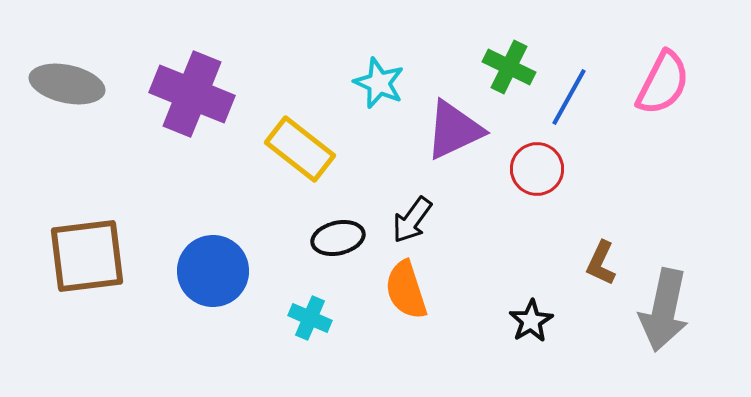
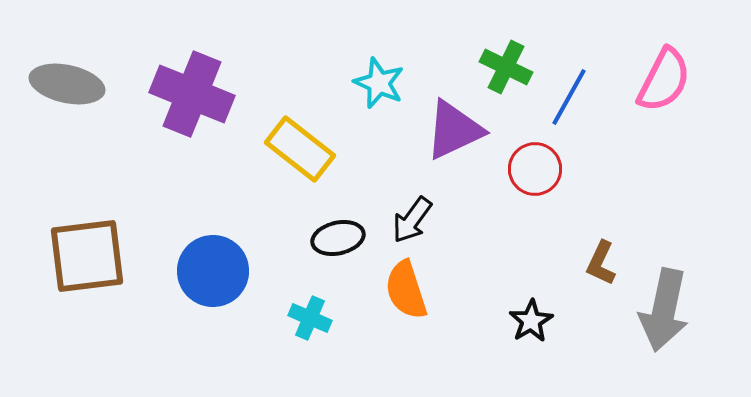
green cross: moved 3 px left
pink semicircle: moved 1 px right, 3 px up
red circle: moved 2 px left
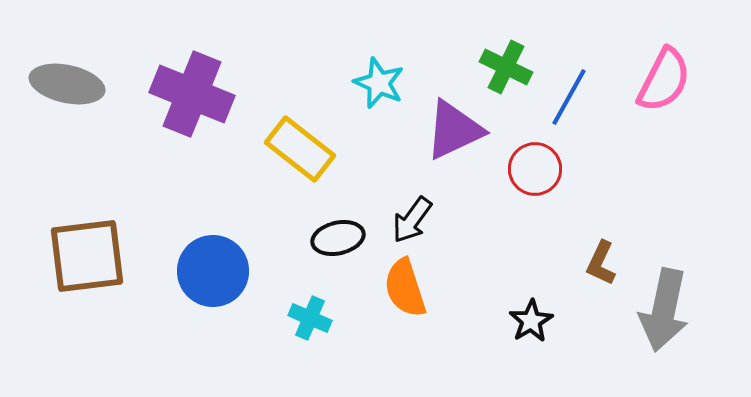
orange semicircle: moved 1 px left, 2 px up
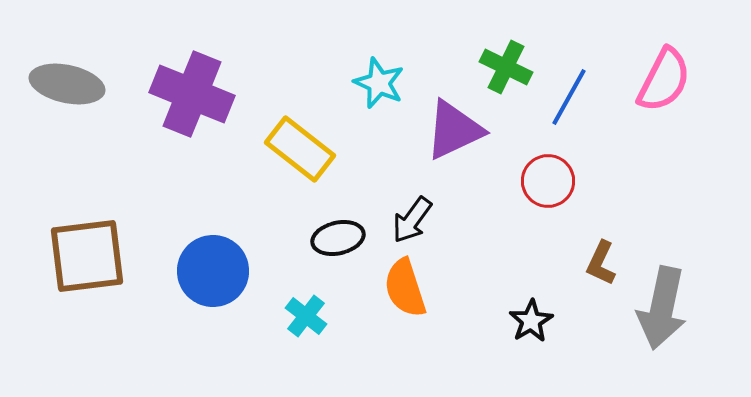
red circle: moved 13 px right, 12 px down
gray arrow: moved 2 px left, 2 px up
cyan cross: moved 4 px left, 2 px up; rotated 15 degrees clockwise
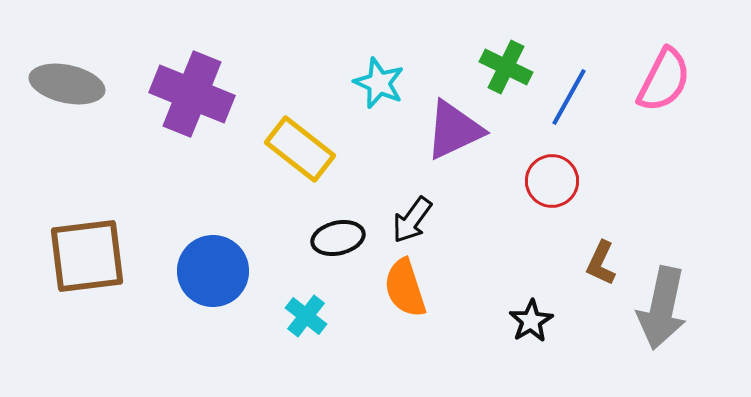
red circle: moved 4 px right
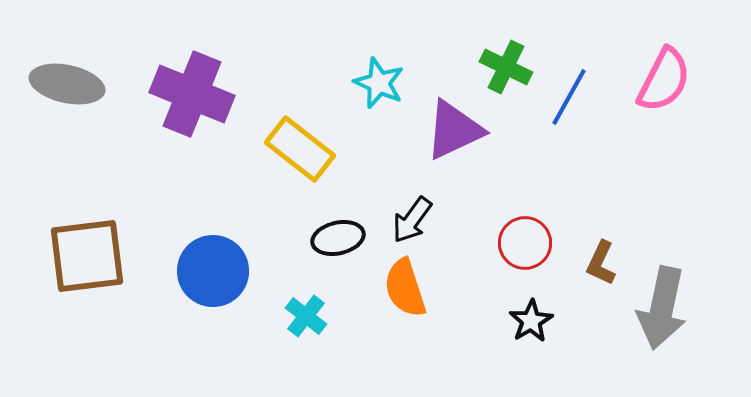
red circle: moved 27 px left, 62 px down
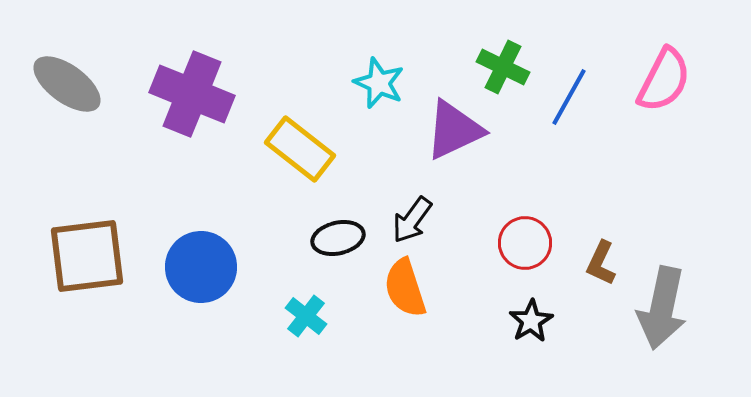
green cross: moved 3 px left
gray ellipse: rotated 24 degrees clockwise
blue circle: moved 12 px left, 4 px up
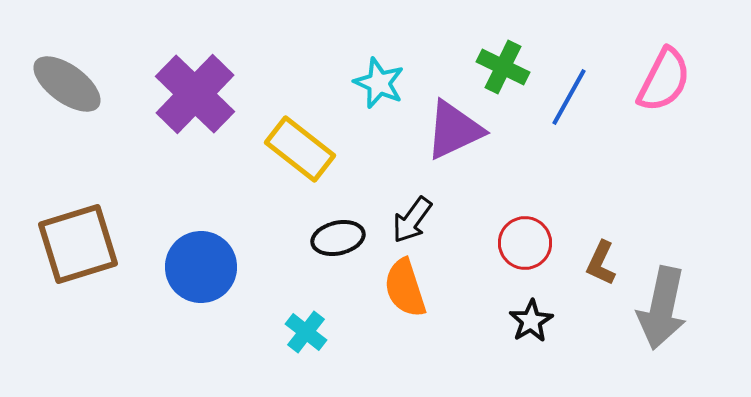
purple cross: moved 3 px right; rotated 22 degrees clockwise
brown square: moved 9 px left, 12 px up; rotated 10 degrees counterclockwise
cyan cross: moved 16 px down
